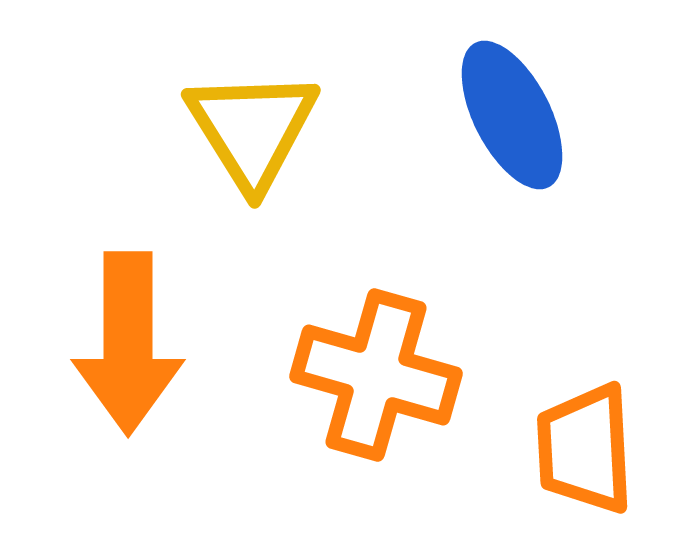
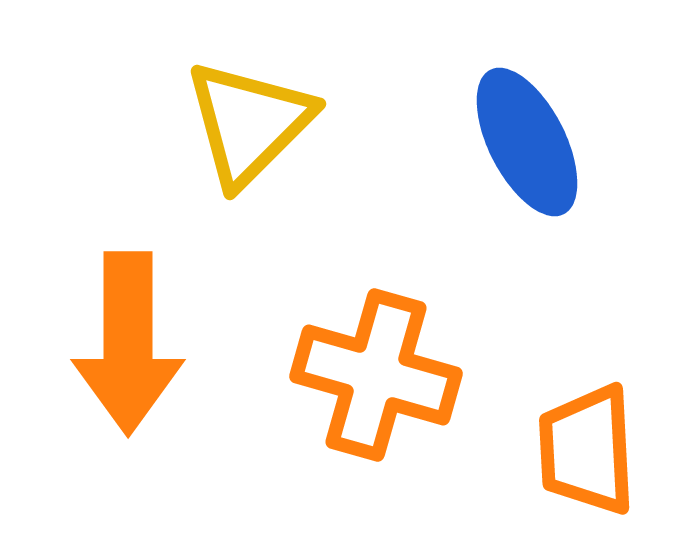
blue ellipse: moved 15 px right, 27 px down
yellow triangle: moved 3 px left, 6 px up; rotated 17 degrees clockwise
orange trapezoid: moved 2 px right, 1 px down
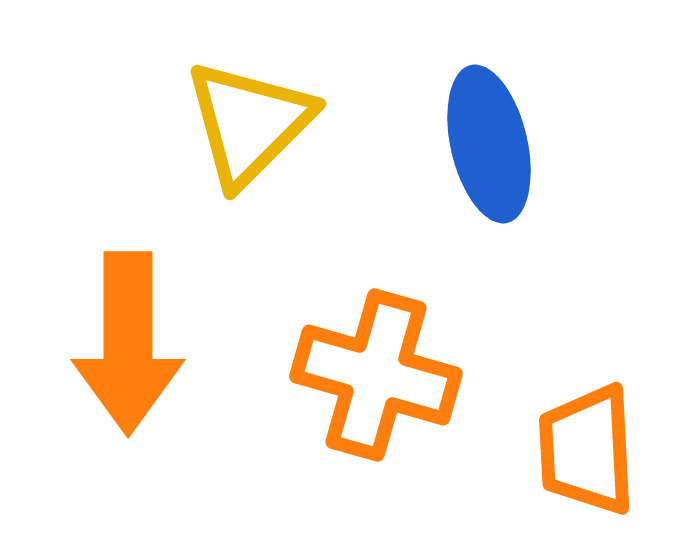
blue ellipse: moved 38 px left, 2 px down; rotated 14 degrees clockwise
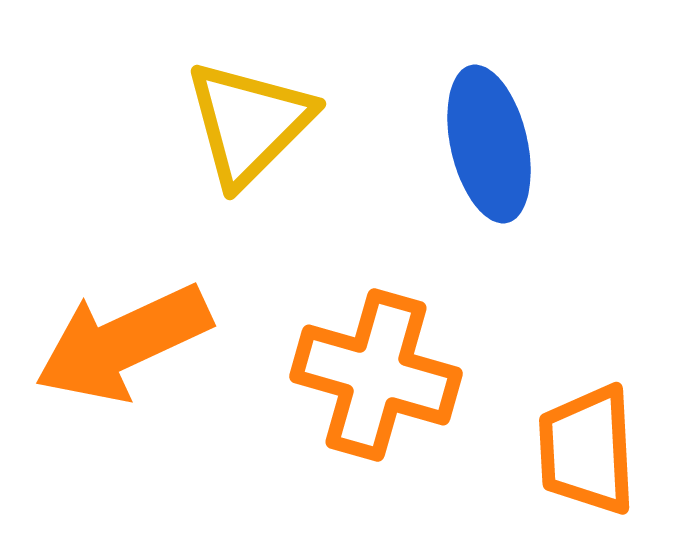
orange arrow: moved 5 px left; rotated 65 degrees clockwise
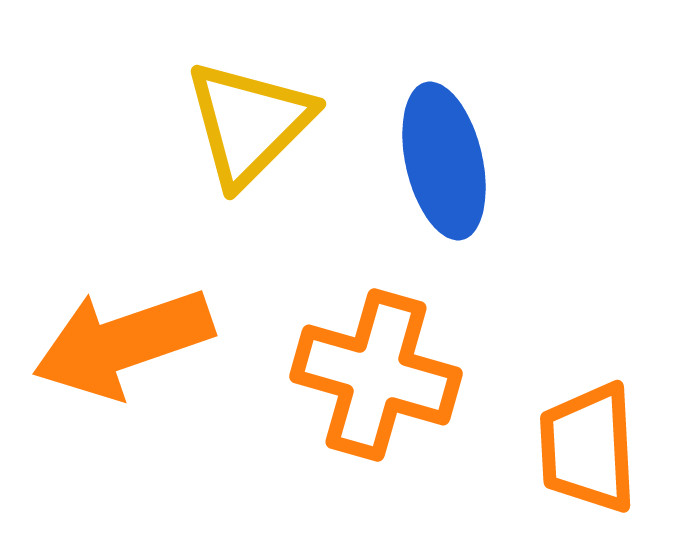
blue ellipse: moved 45 px left, 17 px down
orange arrow: rotated 6 degrees clockwise
orange trapezoid: moved 1 px right, 2 px up
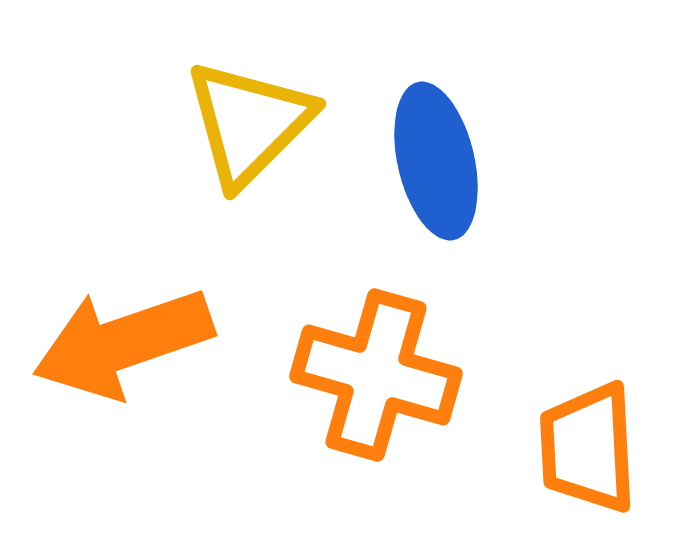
blue ellipse: moved 8 px left
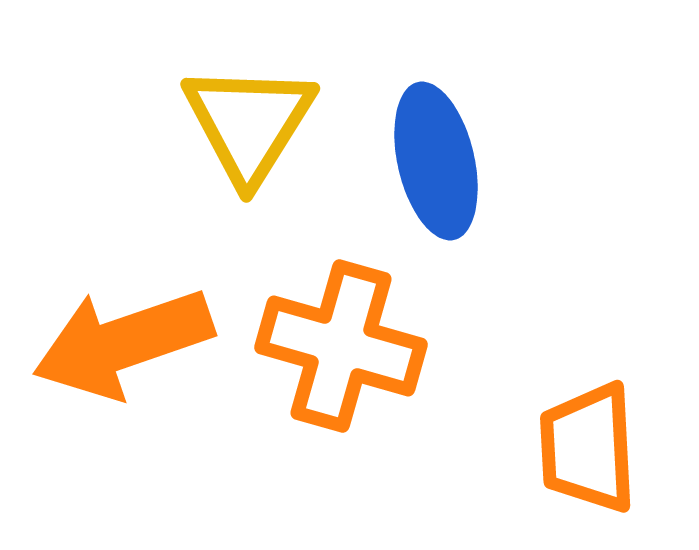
yellow triangle: rotated 13 degrees counterclockwise
orange cross: moved 35 px left, 29 px up
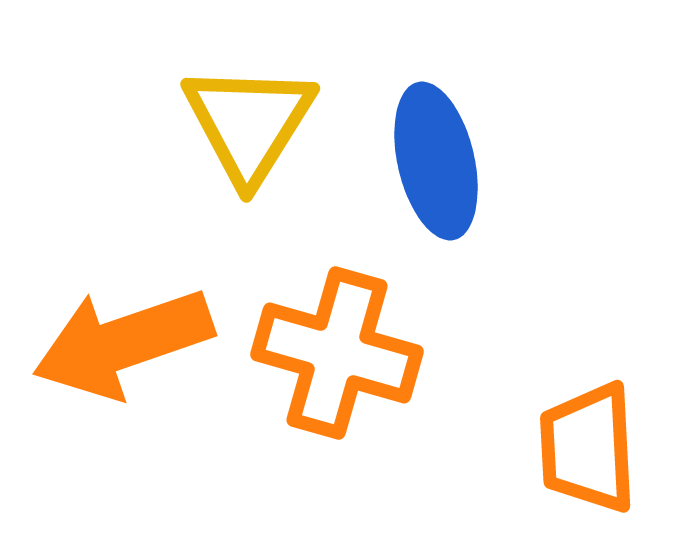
orange cross: moved 4 px left, 7 px down
